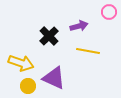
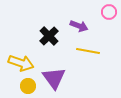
purple arrow: rotated 36 degrees clockwise
purple triangle: rotated 30 degrees clockwise
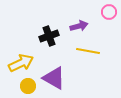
purple arrow: rotated 36 degrees counterclockwise
black cross: rotated 24 degrees clockwise
yellow arrow: rotated 45 degrees counterclockwise
purple triangle: rotated 25 degrees counterclockwise
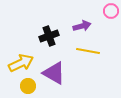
pink circle: moved 2 px right, 1 px up
purple arrow: moved 3 px right
purple triangle: moved 5 px up
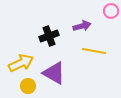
yellow line: moved 6 px right
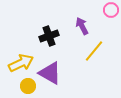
pink circle: moved 1 px up
purple arrow: rotated 102 degrees counterclockwise
yellow line: rotated 60 degrees counterclockwise
purple triangle: moved 4 px left
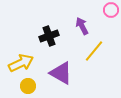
purple triangle: moved 11 px right
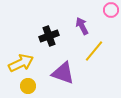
purple triangle: moved 2 px right; rotated 10 degrees counterclockwise
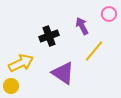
pink circle: moved 2 px left, 4 px down
purple triangle: rotated 15 degrees clockwise
yellow circle: moved 17 px left
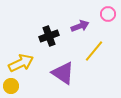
pink circle: moved 1 px left
purple arrow: moved 2 px left; rotated 96 degrees clockwise
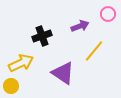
black cross: moved 7 px left
